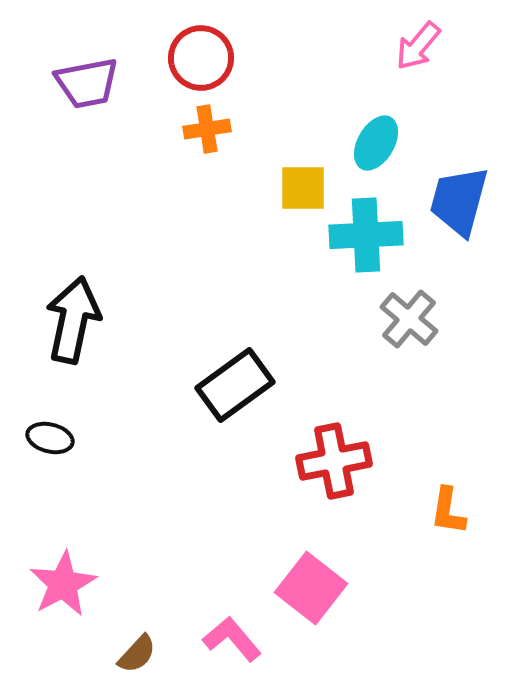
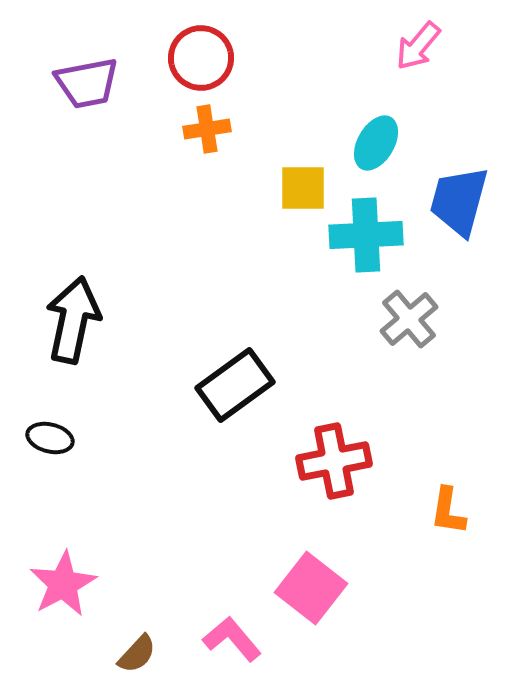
gray cross: rotated 10 degrees clockwise
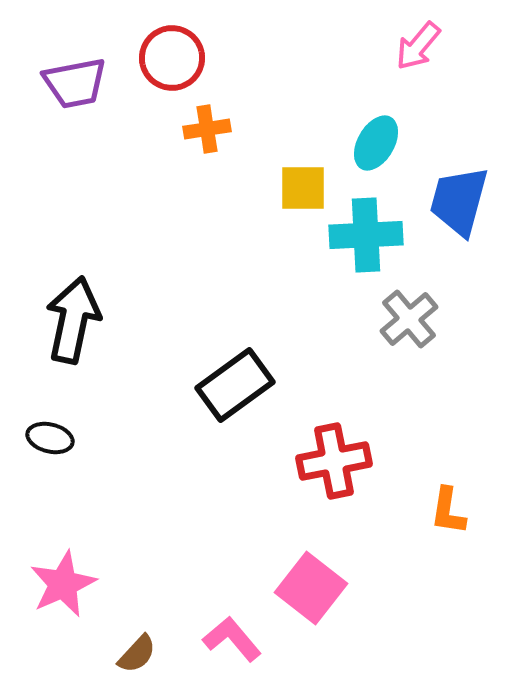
red circle: moved 29 px left
purple trapezoid: moved 12 px left
pink star: rotated 4 degrees clockwise
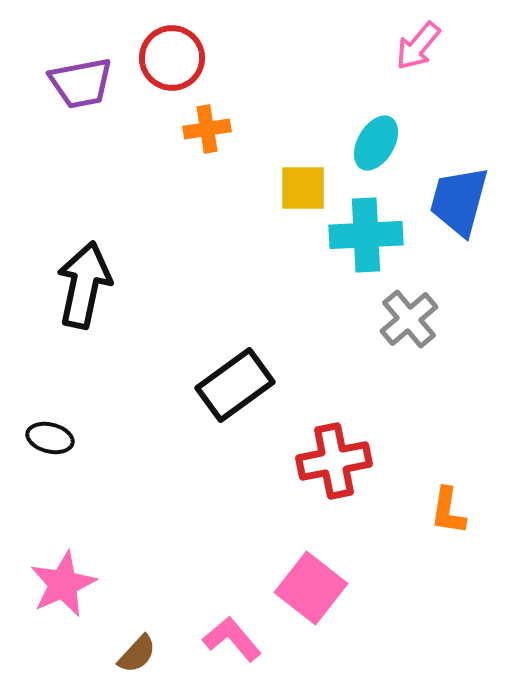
purple trapezoid: moved 6 px right
black arrow: moved 11 px right, 35 px up
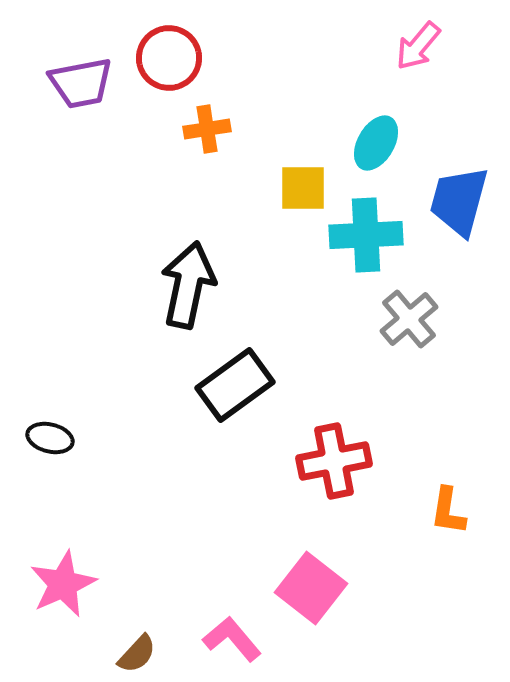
red circle: moved 3 px left
black arrow: moved 104 px right
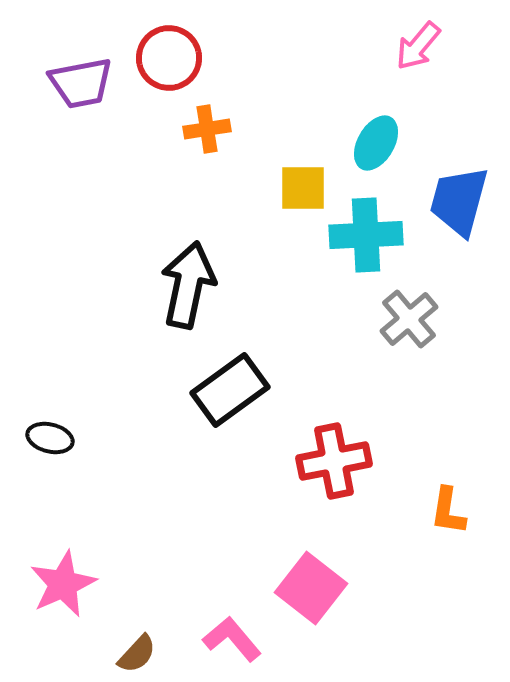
black rectangle: moved 5 px left, 5 px down
